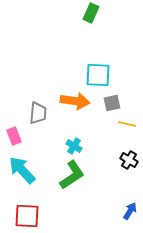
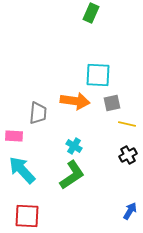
pink rectangle: rotated 66 degrees counterclockwise
black cross: moved 1 px left, 5 px up; rotated 30 degrees clockwise
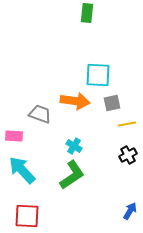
green rectangle: moved 4 px left; rotated 18 degrees counterclockwise
gray trapezoid: moved 2 px right, 1 px down; rotated 75 degrees counterclockwise
yellow line: rotated 24 degrees counterclockwise
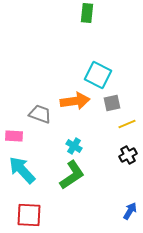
cyan square: rotated 24 degrees clockwise
orange arrow: rotated 16 degrees counterclockwise
yellow line: rotated 12 degrees counterclockwise
red square: moved 2 px right, 1 px up
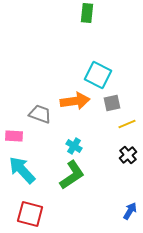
black cross: rotated 12 degrees counterclockwise
red square: moved 1 px right, 1 px up; rotated 12 degrees clockwise
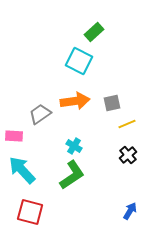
green rectangle: moved 7 px right, 19 px down; rotated 42 degrees clockwise
cyan square: moved 19 px left, 14 px up
gray trapezoid: rotated 55 degrees counterclockwise
red square: moved 2 px up
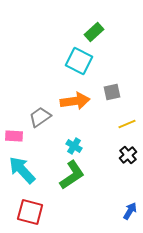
gray square: moved 11 px up
gray trapezoid: moved 3 px down
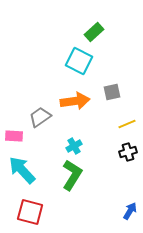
cyan cross: rotated 28 degrees clockwise
black cross: moved 3 px up; rotated 24 degrees clockwise
green L-shape: rotated 24 degrees counterclockwise
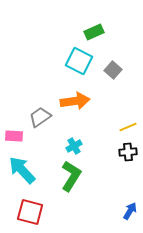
green rectangle: rotated 18 degrees clockwise
gray square: moved 1 px right, 22 px up; rotated 36 degrees counterclockwise
yellow line: moved 1 px right, 3 px down
black cross: rotated 12 degrees clockwise
green L-shape: moved 1 px left, 1 px down
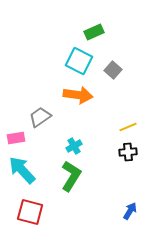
orange arrow: moved 3 px right, 6 px up; rotated 16 degrees clockwise
pink rectangle: moved 2 px right, 2 px down; rotated 12 degrees counterclockwise
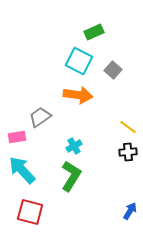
yellow line: rotated 60 degrees clockwise
pink rectangle: moved 1 px right, 1 px up
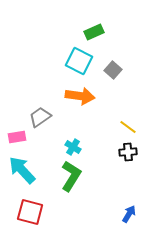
orange arrow: moved 2 px right, 1 px down
cyan cross: moved 1 px left, 1 px down; rotated 28 degrees counterclockwise
blue arrow: moved 1 px left, 3 px down
